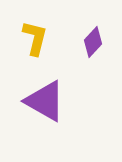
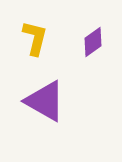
purple diamond: rotated 12 degrees clockwise
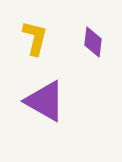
purple diamond: rotated 48 degrees counterclockwise
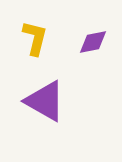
purple diamond: rotated 72 degrees clockwise
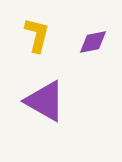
yellow L-shape: moved 2 px right, 3 px up
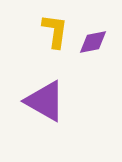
yellow L-shape: moved 18 px right, 4 px up; rotated 6 degrees counterclockwise
